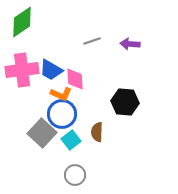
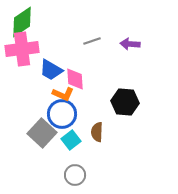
pink cross: moved 21 px up
orange L-shape: moved 2 px right
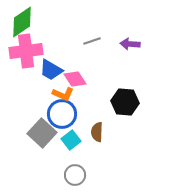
pink cross: moved 4 px right, 2 px down
pink diamond: rotated 30 degrees counterclockwise
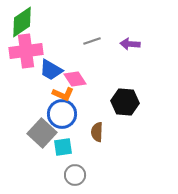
cyan square: moved 8 px left, 7 px down; rotated 30 degrees clockwise
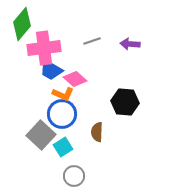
green diamond: moved 2 px down; rotated 16 degrees counterclockwise
pink cross: moved 18 px right, 3 px up
pink diamond: rotated 15 degrees counterclockwise
gray square: moved 1 px left, 2 px down
cyan square: rotated 24 degrees counterclockwise
gray circle: moved 1 px left, 1 px down
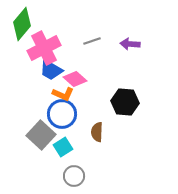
pink cross: rotated 20 degrees counterclockwise
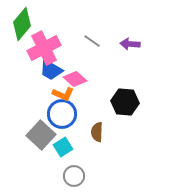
gray line: rotated 54 degrees clockwise
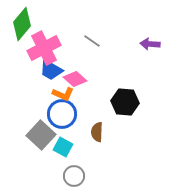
purple arrow: moved 20 px right
cyan square: rotated 30 degrees counterclockwise
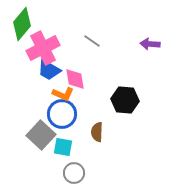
pink cross: moved 1 px left
blue trapezoid: moved 2 px left
pink diamond: rotated 40 degrees clockwise
black hexagon: moved 2 px up
cyan square: rotated 18 degrees counterclockwise
gray circle: moved 3 px up
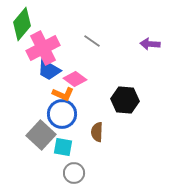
pink diamond: rotated 45 degrees counterclockwise
